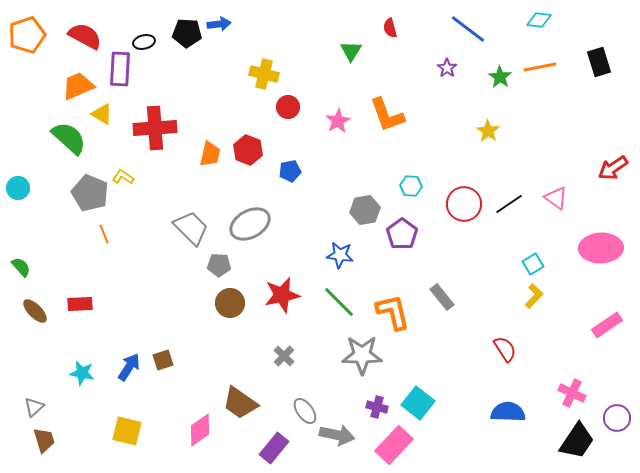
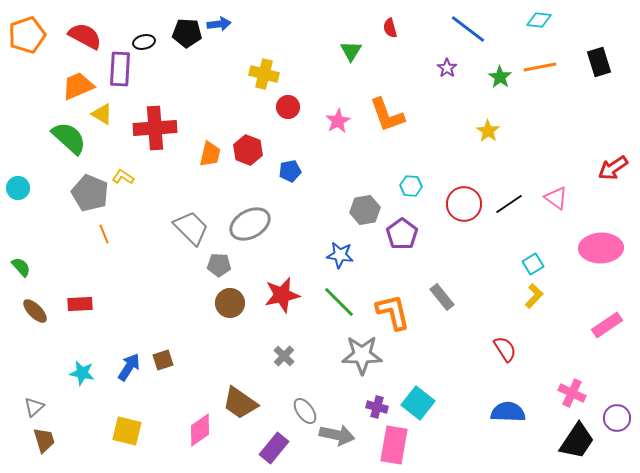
pink rectangle at (394, 445): rotated 33 degrees counterclockwise
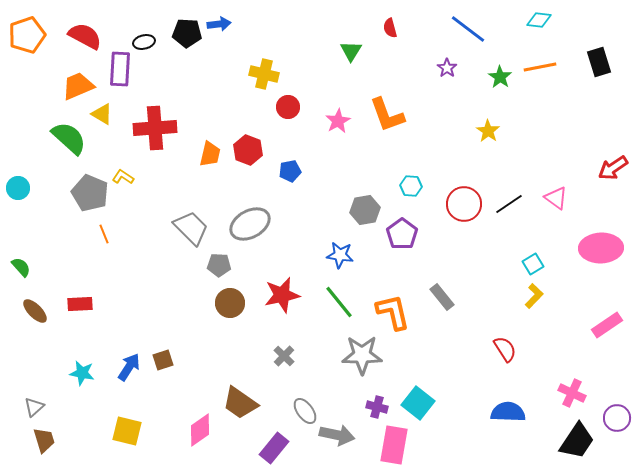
green line at (339, 302): rotated 6 degrees clockwise
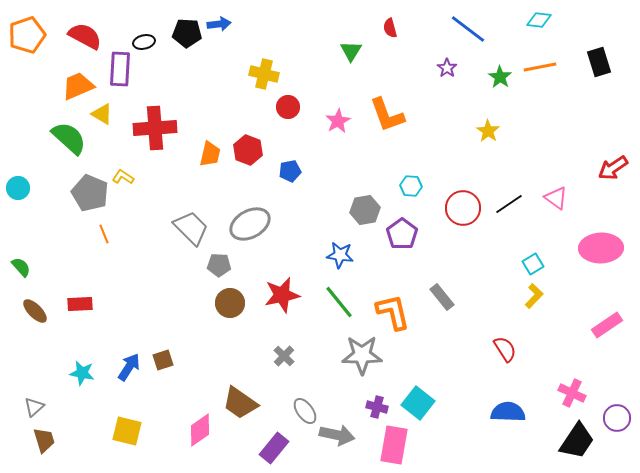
red circle at (464, 204): moved 1 px left, 4 px down
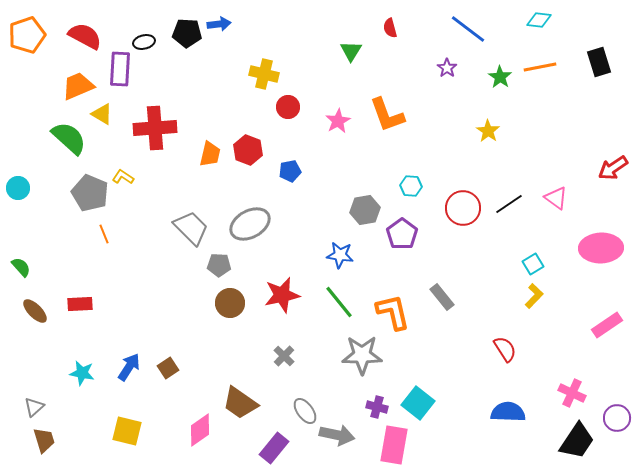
brown square at (163, 360): moved 5 px right, 8 px down; rotated 15 degrees counterclockwise
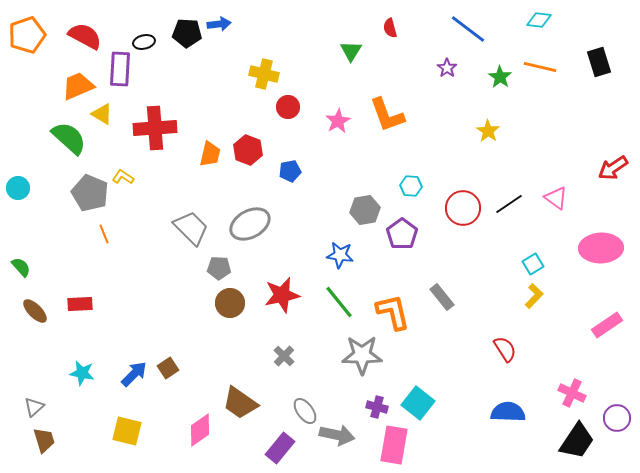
orange line at (540, 67): rotated 24 degrees clockwise
gray pentagon at (219, 265): moved 3 px down
blue arrow at (129, 367): moved 5 px right, 7 px down; rotated 12 degrees clockwise
purple rectangle at (274, 448): moved 6 px right
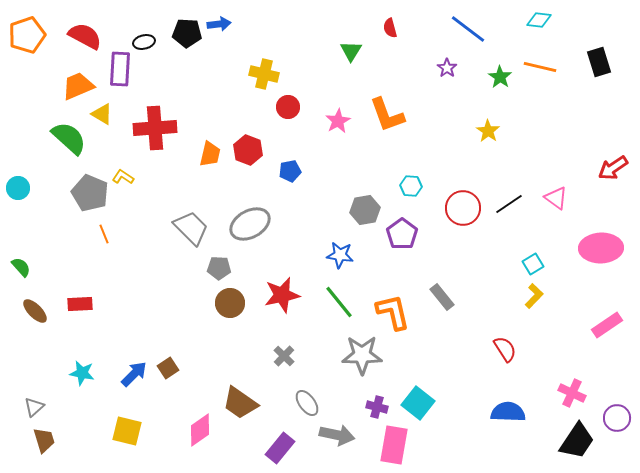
gray ellipse at (305, 411): moved 2 px right, 8 px up
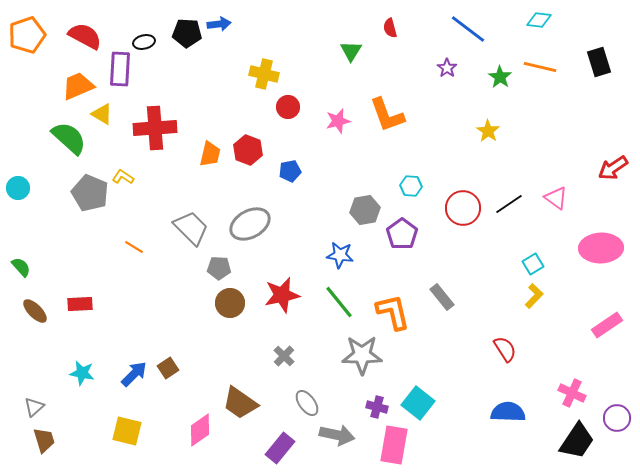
pink star at (338, 121): rotated 15 degrees clockwise
orange line at (104, 234): moved 30 px right, 13 px down; rotated 36 degrees counterclockwise
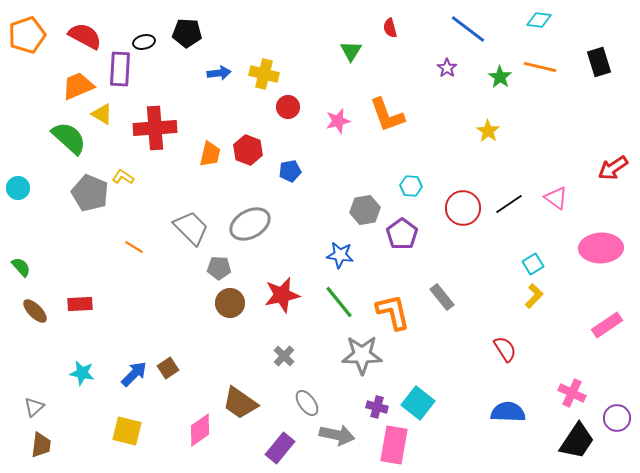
blue arrow at (219, 24): moved 49 px down
brown trapezoid at (44, 440): moved 3 px left, 5 px down; rotated 24 degrees clockwise
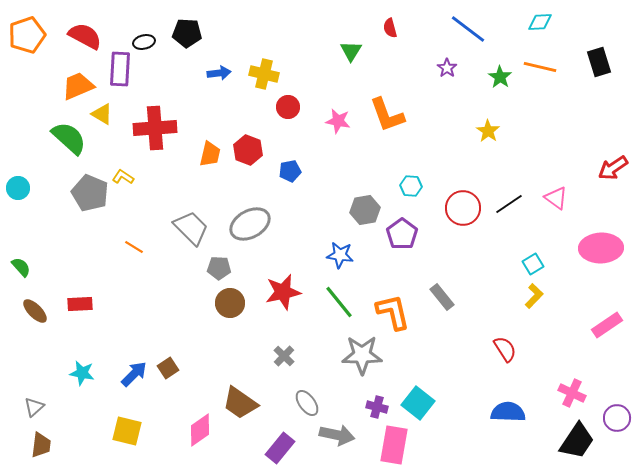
cyan diamond at (539, 20): moved 1 px right, 2 px down; rotated 10 degrees counterclockwise
pink star at (338, 121): rotated 25 degrees clockwise
red star at (282, 295): moved 1 px right, 3 px up
